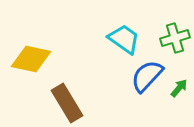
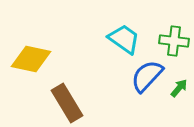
green cross: moved 1 px left, 3 px down; rotated 24 degrees clockwise
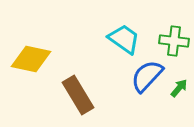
brown rectangle: moved 11 px right, 8 px up
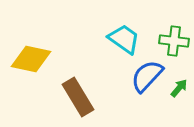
brown rectangle: moved 2 px down
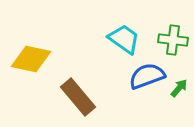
green cross: moved 1 px left, 1 px up
blue semicircle: rotated 27 degrees clockwise
brown rectangle: rotated 9 degrees counterclockwise
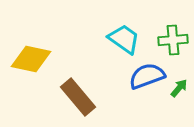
green cross: rotated 12 degrees counterclockwise
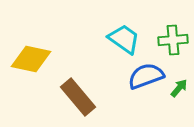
blue semicircle: moved 1 px left
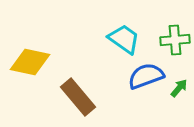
green cross: moved 2 px right
yellow diamond: moved 1 px left, 3 px down
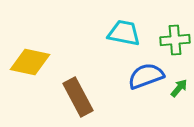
cyan trapezoid: moved 6 px up; rotated 24 degrees counterclockwise
brown rectangle: rotated 12 degrees clockwise
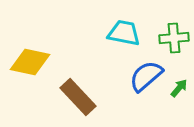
green cross: moved 1 px left, 2 px up
blue semicircle: rotated 21 degrees counterclockwise
brown rectangle: rotated 15 degrees counterclockwise
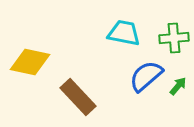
green arrow: moved 1 px left, 2 px up
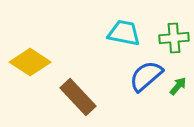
yellow diamond: rotated 21 degrees clockwise
